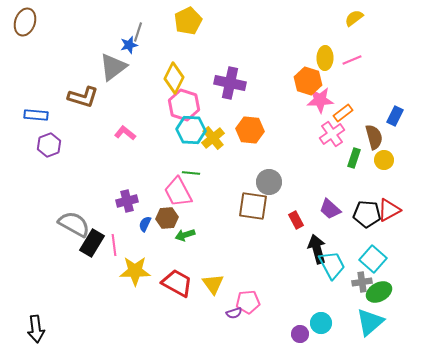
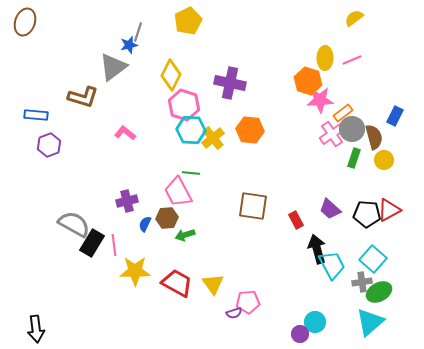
yellow diamond at (174, 78): moved 3 px left, 3 px up
gray circle at (269, 182): moved 83 px right, 53 px up
cyan circle at (321, 323): moved 6 px left, 1 px up
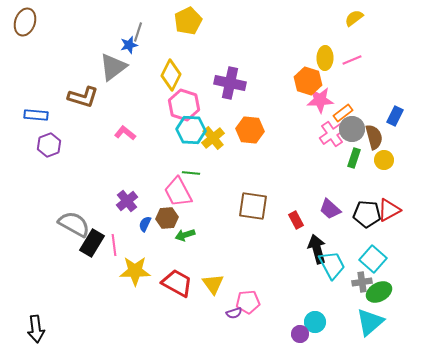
purple cross at (127, 201): rotated 25 degrees counterclockwise
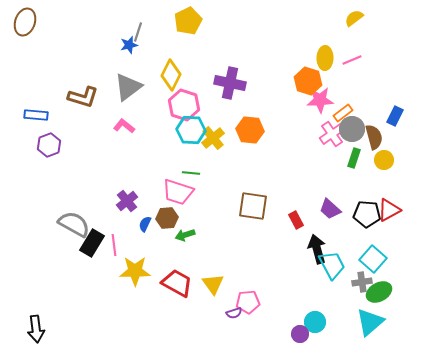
gray triangle at (113, 67): moved 15 px right, 20 px down
pink L-shape at (125, 133): moved 1 px left, 7 px up
pink trapezoid at (178, 192): rotated 44 degrees counterclockwise
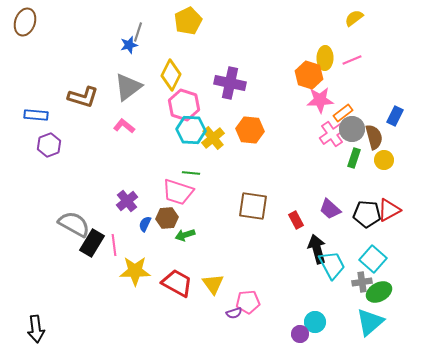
orange hexagon at (308, 81): moved 1 px right, 6 px up
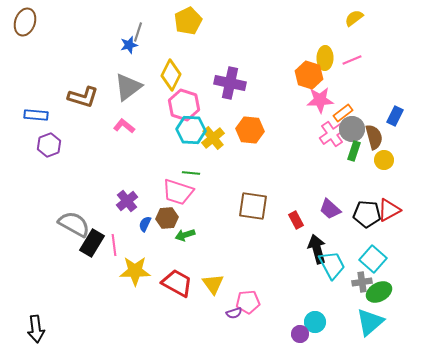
green rectangle at (354, 158): moved 7 px up
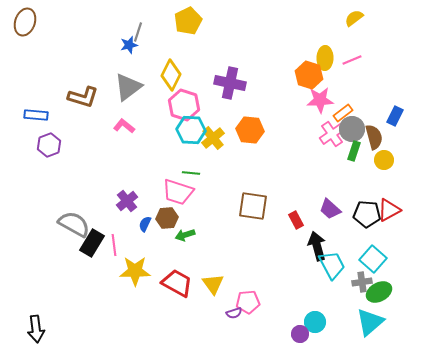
black arrow at (317, 249): moved 3 px up
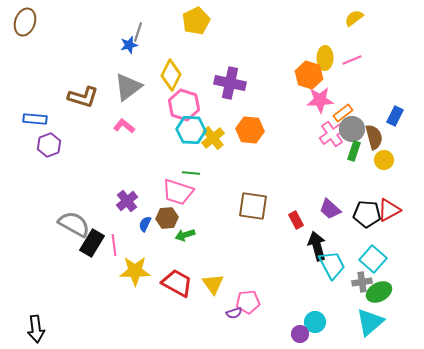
yellow pentagon at (188, 21): moved 8 px right
blue rectangle at (36, 115): moved 1 px left, 4 px down
